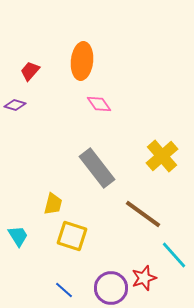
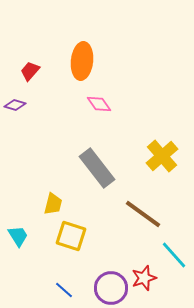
yellow square: moved 1 px left
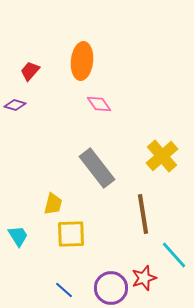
brown line: rotated 45 degrees clockwise
yellow square: moved 2 px up; rotated 20 degrees counterclockwise
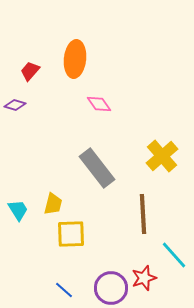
orange ellipse: moved 7 px left, 2 px up
brown line: rotated 6 degrees clockwise
cyan trapezoid: moved 26 px up
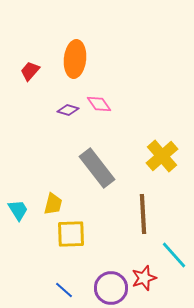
purple diamond: moved 53 px right, 5 px down
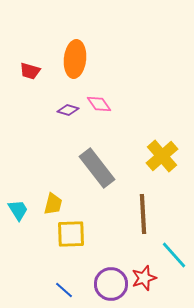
red trapezoid: rotated 115 degrees counterclockwise
purple circle: moved 4 px up
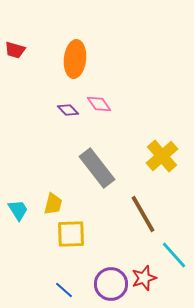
red trapezoid: moved 15 px left, 21 px up
purple diamond: rotated 30 degrees clockwise
brown line: rotated 27 degrees counterclockwise
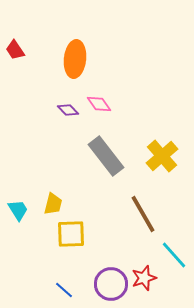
red trapezoid: rotated 40 degrees clockwise
gray rectangle: moved 9 px right, 12 px up
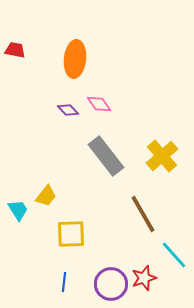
red trapezoid: rotated 135 degrees clockwise
yellow trapezoid: moved 7 px left, 8 px up; rotated 25 degrees clockwise
blue line: moved 8 px up; rotated 54 degrees clockwise
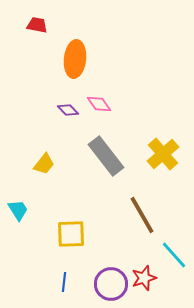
red trapezoid: moved 22 px right, 25 px up
yellow cross: moved 1 px right, 2 px up
yellow trapezoid: moved 2 px left, 32 px up
brown line: moved 1 px left, 1 px down
